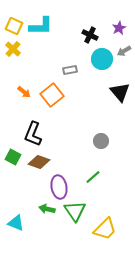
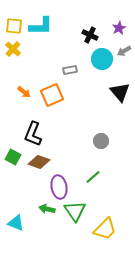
yellow square: rotated 18 degrees counterclockwise
orange square: rotated 15 degrees clockwise
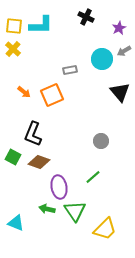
cyan L-shape: moved 1 px up
black cross: moved 4 px left, 18 px up
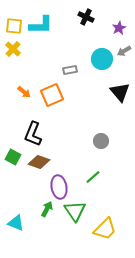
green arrow: rotated 105 degrees clockwise
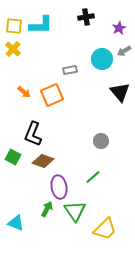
black cross: rotated 35 degrees counterclockwise
brown diamond: moved 4 px right, 1 px up
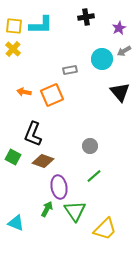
orange arrow: rotated 152 degrees clockwise
gray circle: moved 11 px left, 5 px down
green line: moved 1 px right, 1 px up
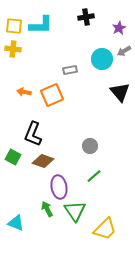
yellow cross: rotated 35 degrees counterclockwise
green arrow: rotated 56 degrees counterclockwise
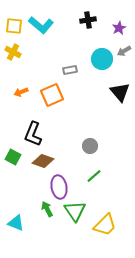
black cross: moved 2 px right, 3 px down
cyan L-shape: rotated 40 degrees clockwise
yellow cross: moved 3 px down; rotated 21 degrees clockwise
orange arrow: moved 3 px left; rotated 32 degrees counterclockwise
yellow trapezoid: moved 4 px up
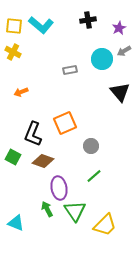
orange square: moved 13 px right, 28 px down
gray circle: moved 1 px right
purple ellipse: moved 1 px down
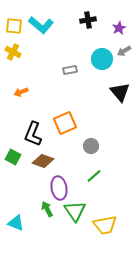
yellow trapezoid: rotated 35 degrees clockwise
